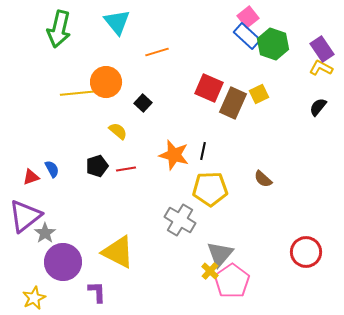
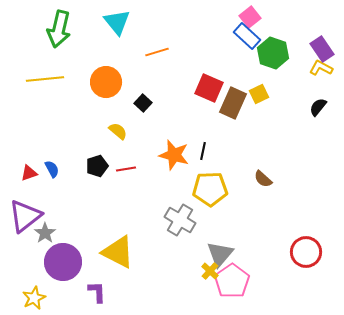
pink square: moved 2 px right
green hexagon: moved 9 px down
yellow line: moved 34 px left, 14 px up
red triangle: moved 2 px left, 4 px up
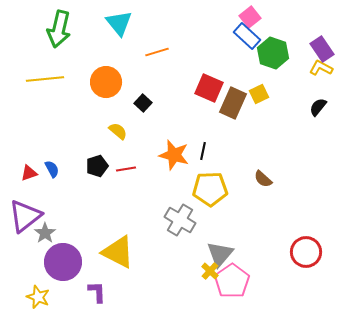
cyan triangle: moved 2 px right, 1 px down
yellow star: moved 4 px right, 1 px up; rotated 25 degrees counterclockwise
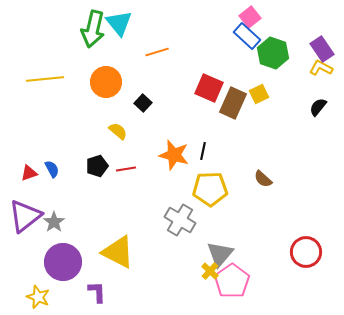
green arrow: moved 34 px right
gray star: moved 9 px right, 11 px up
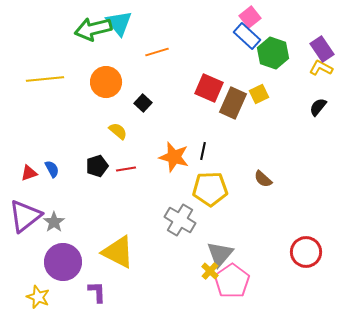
green arrow: rotated 63 degrees clockwise
orange star: moved 2 px down
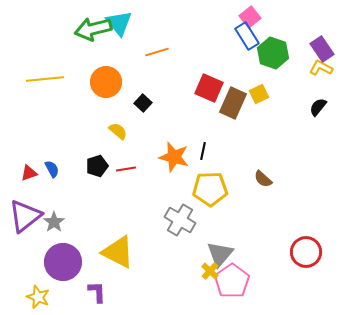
blue rectangle: rotated 16 degrees clockwise
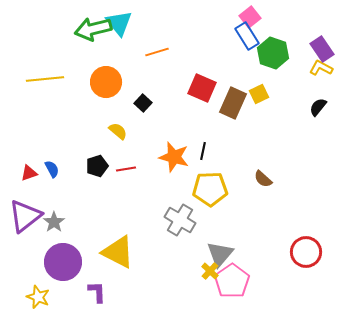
red square: moved 7 px left
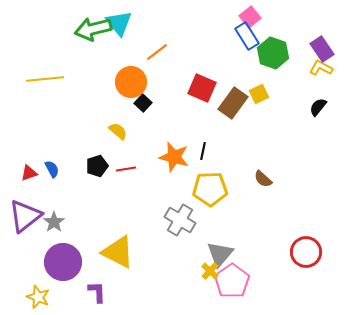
orange line: rotated 20 degrees counterclockwise
orange circle: moved 25 px right
brown rectangle: rotated 12 degrees clockwise
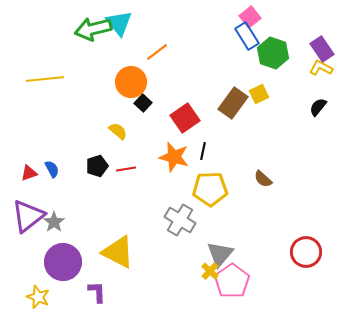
red square: moved 17 px left, 30 px down; rotated 32 degrees clockwise
purple triangle: moved 3 px right
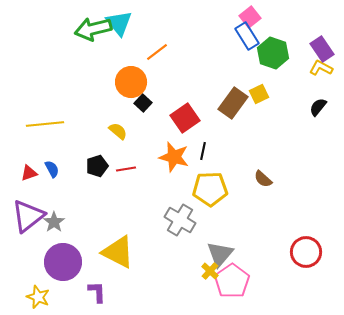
yellow line: moved 45 px down
